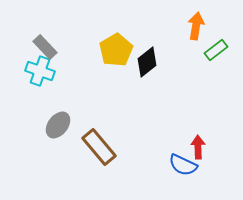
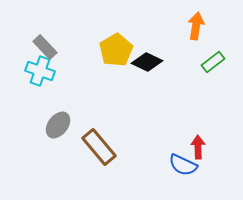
green rectangle: moved 3 px left, 12 px down
black diamond: rotated 64 degrees clockwise
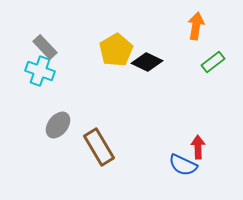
brown rectangle: rotated 9 degrees clockwise
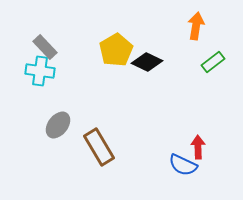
cyan cross: rotated 12 degrees counterclockwise
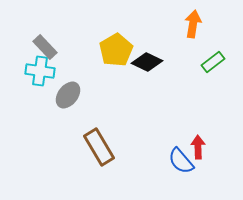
orange arrow: moved 3 px left, 2 px up
gray ellipse: moved 10 px right, 30 px up
blue semicircle: moved 2 px left, 4 px up; rotated 24 degrees clockwise
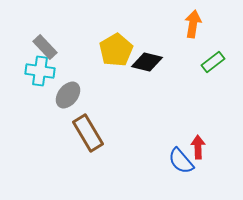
black diamond: rotated 12 degrees counterclockwise
brown rectangle: moved 11 px left, 14 px up
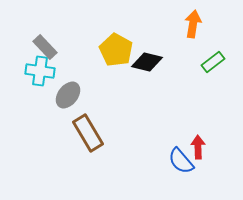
yellow pentagon: rotated 12 degrees counterclockwise
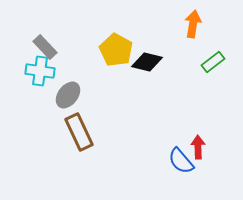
brown rectangle: moved 9 px left, 1 px up; rotated 6 degrees clockwise
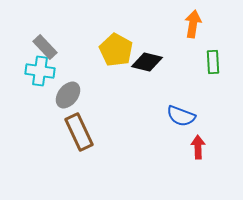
green rectangle: rotated 55 degrees counterclockwise
blue semicircle: moved 45 px up; rotated 28 degrees counterclockwise
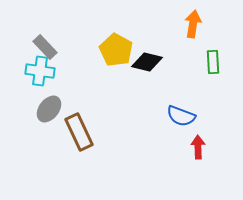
gray ellipse: moved 19 px left, 14 px down
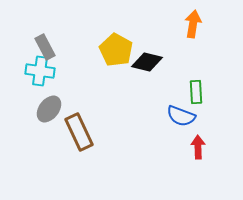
gray rectangle: rotated 15 degrees clockwise
green rectangle: moved 17 px left, 30 px down
